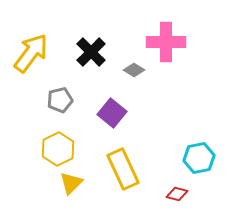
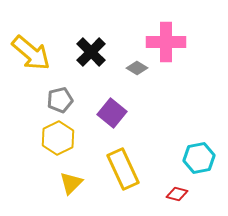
yellow arrow: rotated 93 degrees clockwise
gray diamond: moved 3 px right, 2 px up
yellow hexagon: moved 11 px up
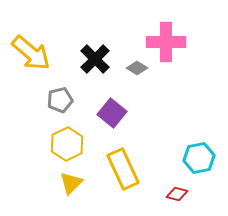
black cross: moved 4 px right, 7 px down
yellow hexagon: moved 9 px right, 6 px down
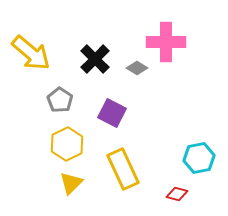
gray pentagon: rotated 25 degrees counterclockwise
purple square: rotated 12 degrees counterclockwise
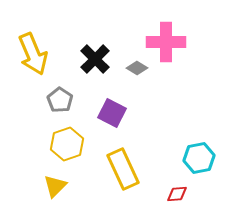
yellow arrow: moved 2 px right, 1 px down; rotated 27 degrees clockwise
yellow hexagon: rotated 8 degrees clockwise
yellow triangle: moved 16 px left, 3 px down
red diamond: rotated 20 degrees counterclockwise
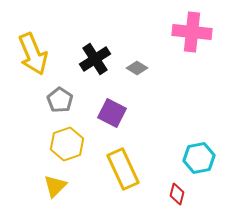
pink cross: moved 26 px right, 10 px up; rotated 6 degrees clockwise
black cross: rotated 12 degrees clockwise
red diamond: rotated 70 degrees counterclockwise
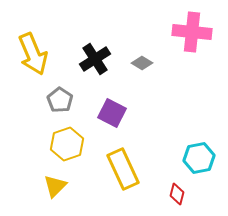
gray diamond: moved 5 px right, 5 px up
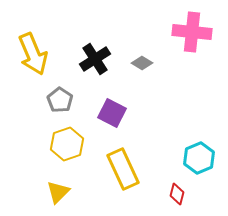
cyan hexagon: rotated 12 degrees counterclockwise
yellow triangle: moved 3 px right, 6 px down
